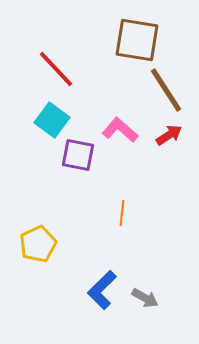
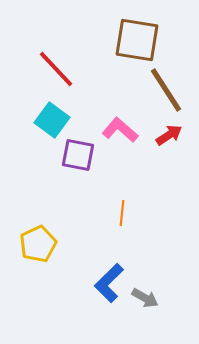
blue L-shape: moved 7 px right, 7 px up
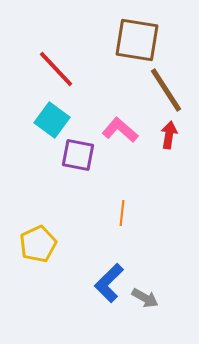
red arrow: rotated 48 degrees counterclockwise
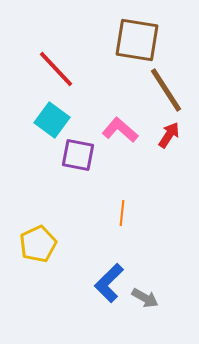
red arrow: rotated 24 degrees clockwise
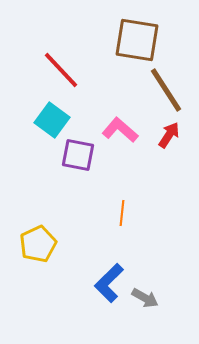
red line: moved 5 px right, 1 px down
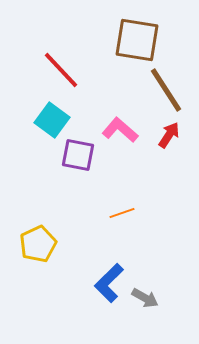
orange line: rotated 65 degrees clockwise
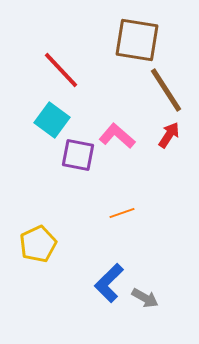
pink L-shape: moved 3 px left, 6 px down
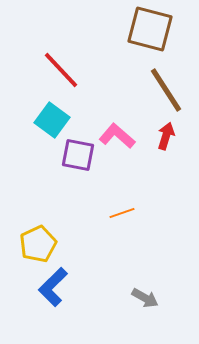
brown square: moved 13 px right, 11 px up; rotated 6 degrees clockwise
red arrow: moved 3 px left, 1 px down; rotated 16 degrees counterclockwise
blue L-shape: moved 56 px left, 4 px down
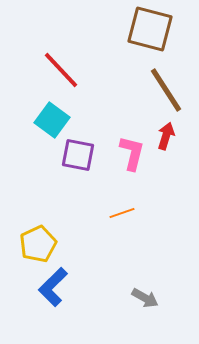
pink L-shape: moved 15 px right, 17 px down; rotated 63 degrees clockwise
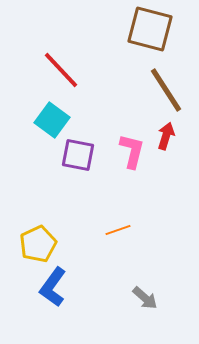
pink L-shape: moved 2 px up
orange line: moved 4 px left, 17 px down
blue L-shape: rotated 9 degrees counterclockwise
gray arrow: rotated 12 degrees clockwise
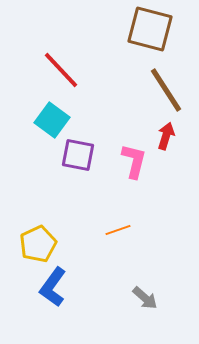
pink L-shape: moved 2 px right, 10 px down
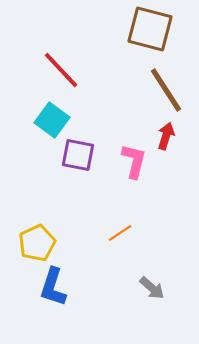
orange line: moved 2 px right, 3 px down; rotated 15 degrees counterclockwise
yellow pentagon: moved 1 px left, 1 px up
blue L-shape: rotated 18 degrees counterclockwise
gray arrow: moved 7 px right, 10 px up
